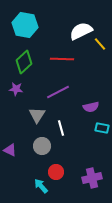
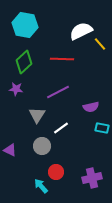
white line: rotated 70 degrees clockwise
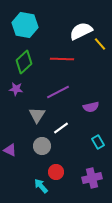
cyan rectangle: moved 4 px left, 14 px down; rotated 48 degrees clockwise
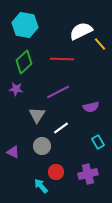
purple triangle: moved 3 px right, 2 px down
purple cross: moved 4 px left, 4 px up
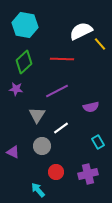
purple line: moved 1 px left, 1 px up
cyan arrow: moved 3 px left, 4 px down
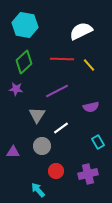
yellow line: moved 11 px left, 21 px down
purple triangle: rotated 24 degrees counterclockwise
red circle: moved 1 px up
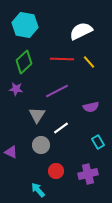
yellow line: moved 3 px up
gray circle: moved 1 px left, 1 px up
purple triangle: moved 2 px left; rotated 24 degrees clockwise
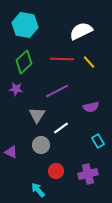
cyan rectangle: moved 1 px up
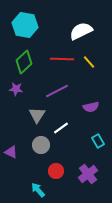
purple cross: rotated 24 degrees counterclockwise
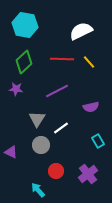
gray triangle: moved 4 px down
